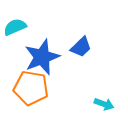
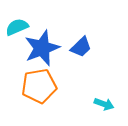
cyan semicircle: moved 2 px right
blue star: moved 9 px up
orange pentagon: moved 8 px right, 2 px up; rotated 20 degrees counterclockwise
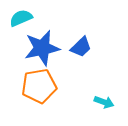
cyan semicircle: moved 4 px right, 9 px up
blue star: rotated 9 degrees clockwise
cyan arrow: moved 2 px up
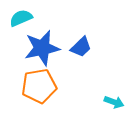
cyan arrow: moved 10 px right
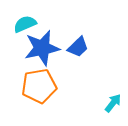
cyan semicircle: moved 4 px right, 6 px down
blue trapezoid: moved 3 px left
cyan arrow: moved 1 px left, 1 px down; rotated 72 degrees counterclockwise
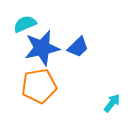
cyan arrow: moved 1 px left
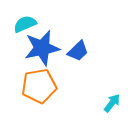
blue trapezoid: moved 4 px down
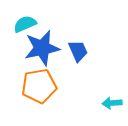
blue trapezoid: rotated 70 degrees counterclockwise
cyan arrow: rotated 132 degrees counterclockwise
